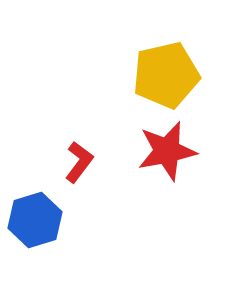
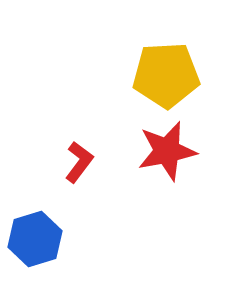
yellow pentagon: rotated 10 degrees clockwise
blue hexagon: moved 19 px down
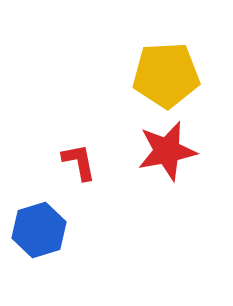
red L-shape: rotated 48 degrees counterclockwise
blue hexagon: moved 4 px right, 9 px up
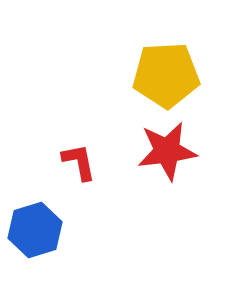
red star: rotated 4 degrees clockwise
blue hexagon: moved 4 px left
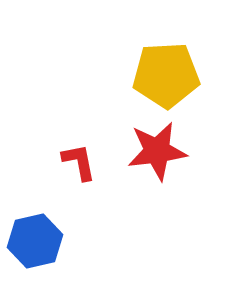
red star: moved 10 px left
blue hexagon: moved 11 px down; rotated 4 degrees clockwise
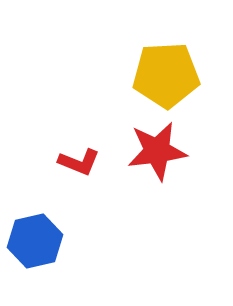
red L-shape: rotated 123 degrees clockwise
